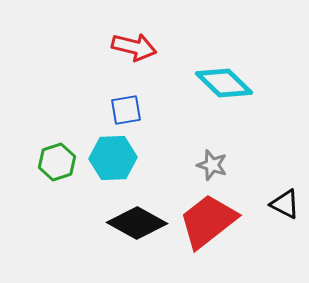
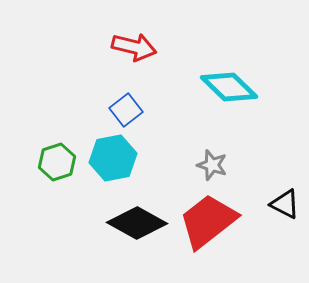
cyan diamond: moved 5 px right, 4 px down
blue square: rotated 28 degrees counterclockwise
cyan hexagon: rotated 9 degrees counterclockwise
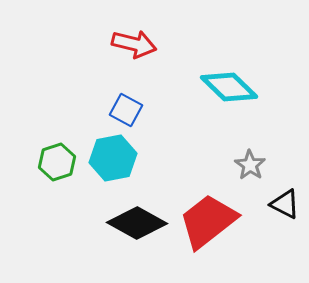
red arrow: moved 3 px up
blue square: rotated 24 degrees counterclockwise
gray star: moved 38 px right; rotated 16 degrees clockwise
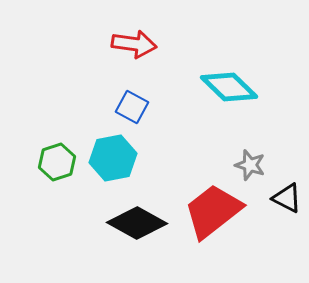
red arrow: rotated 6 degrees counterclockwise
blue square: moved 6 px right, 3 px up
gray star: rotated 16 degrees counterclockwise
black triangle: moved 2 px right, 6 px up
red trapezoid: moved 5 px right, 10 px up
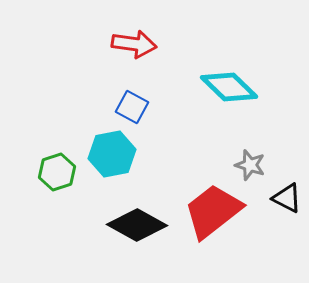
cyan hexagon: moved 1 px left, 4 px up
green hexagon: moved 10 px down
black diamond: moved 2 px down
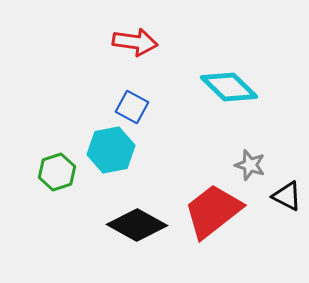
red arrow: moved 1 px right, 2 px up
cyan hexagon: moved 1 px left, 4 px up
black triangle: moved 2 px up
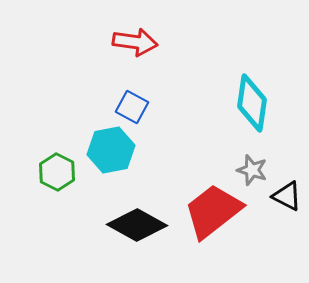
cyan diamond: moved 23 px right, 16 px down; rotated 54 degrees clockwise
gray star: moved 2 px right, 5 px down
green hexagon: rotated 15 degrees counterclockwise
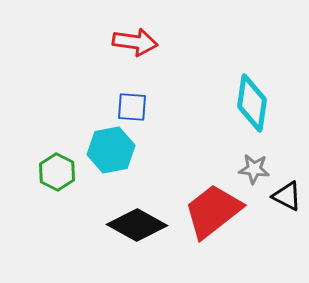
blue square: rotated 24 degrees counterclockwise
gray star: moved 2 px right, 1 px up; rotated 12 degrees counterclockwise
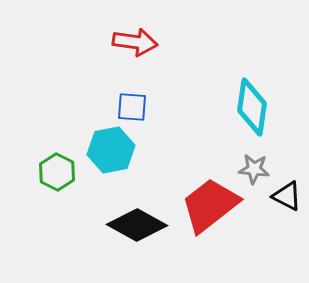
cyan diamond: moved 4 px down
red trapezoid: moved 3 px left, 6 px up
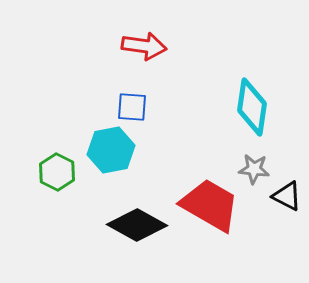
red arrow: moved 9 px right, 4 px down
red trapezoid: rotated 68 degrees clockwise
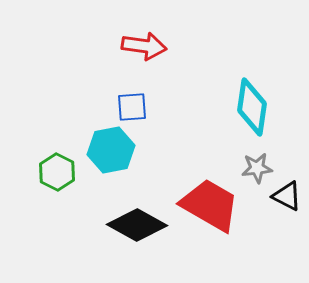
blue square: rotated 8 degrees counterclockwise
gray star: moved 3 px right, 1 px up; rotated 12 degrees counterclockwise
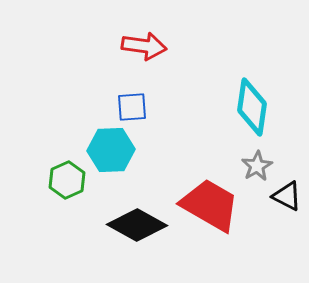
cyan hexagon: rotated 9 degrees clockwise
gray star: moved 2 px up; rotated 24 degrees counterclockwise
green hexagon: moved 10 px right, 8 px down; rotated 9 degrees clockwise
